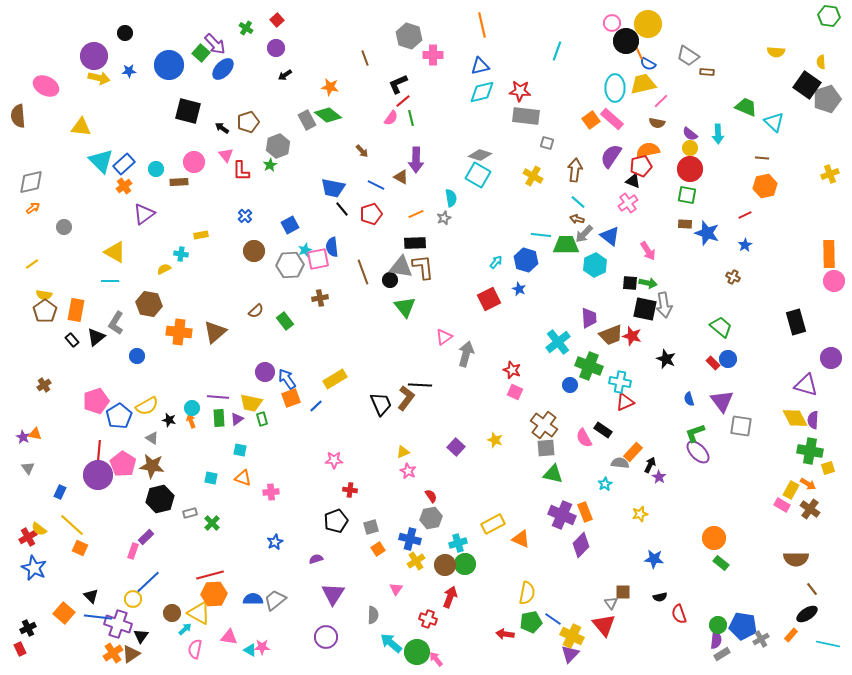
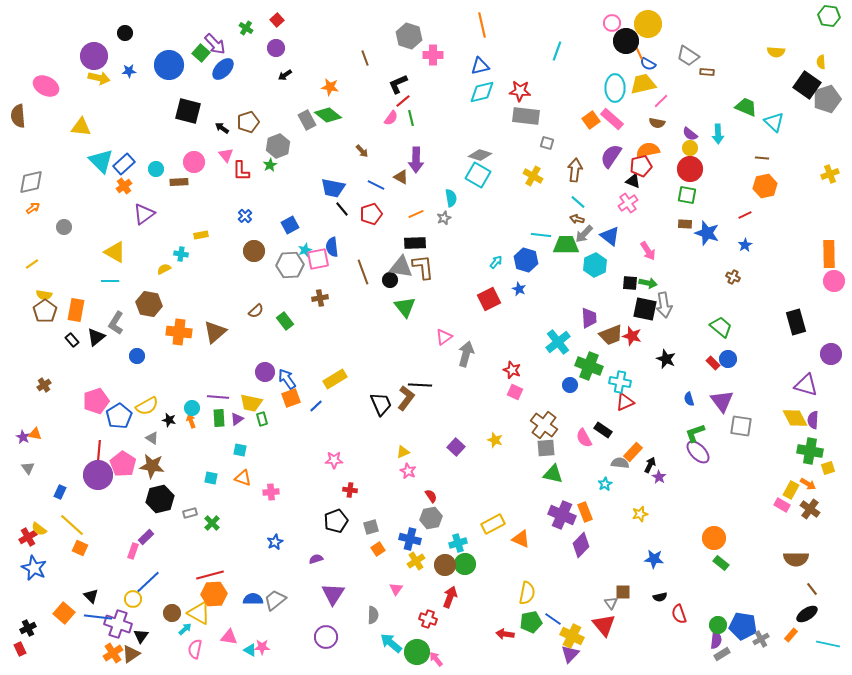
purple circle at (831, 358): moved 4 px up
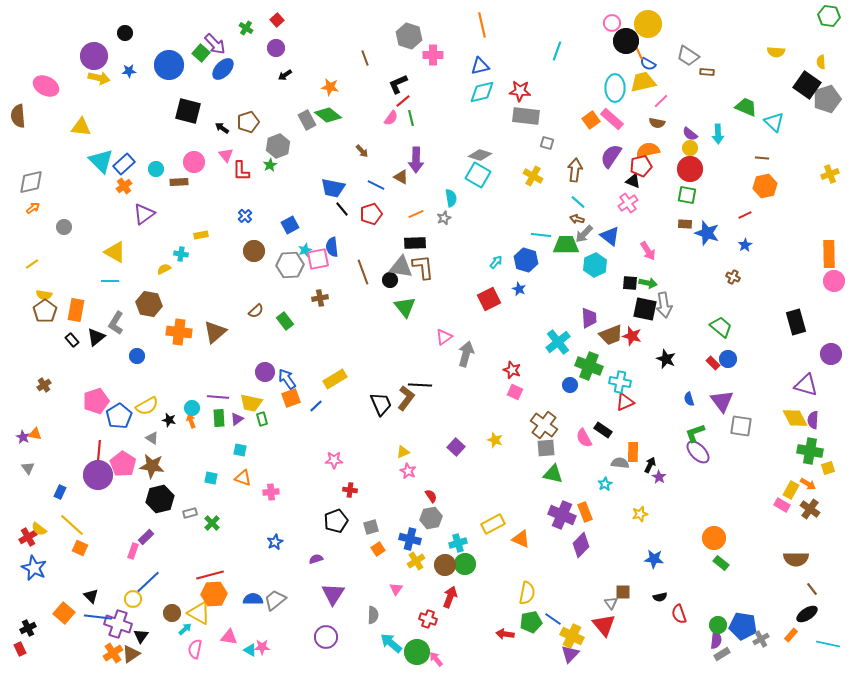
yellow trapezoid at (643, 84): moved 2 px up
orange rectangle at (633, 452): rotated 42 degrees counterclockwise
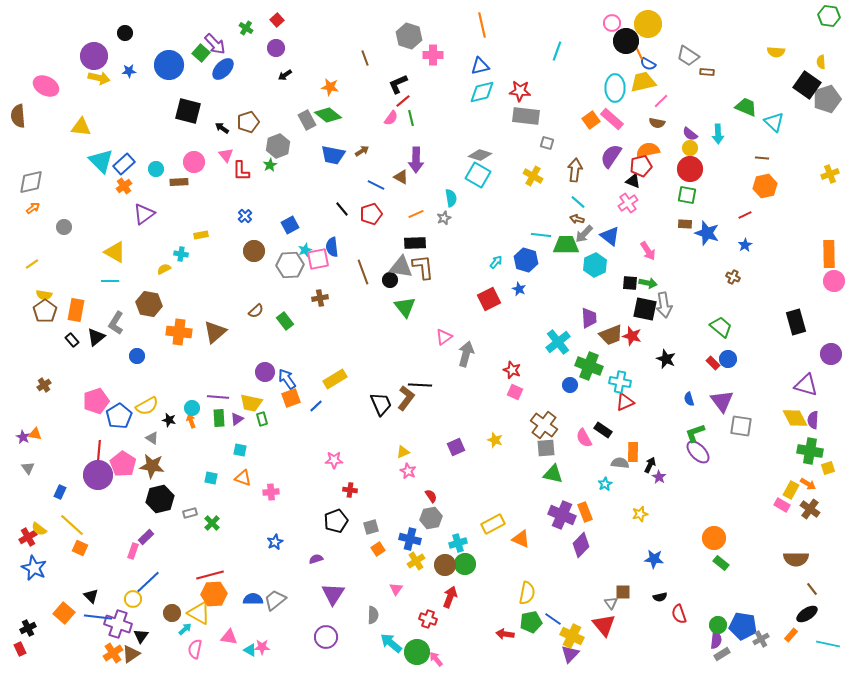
brown arrow at (362, 151): rotated 80 degrees counterclockwise
blue trapezoid at (333, 188): moved 33 px up
purple square at (456, 447): rotated 24 degrees clockwise
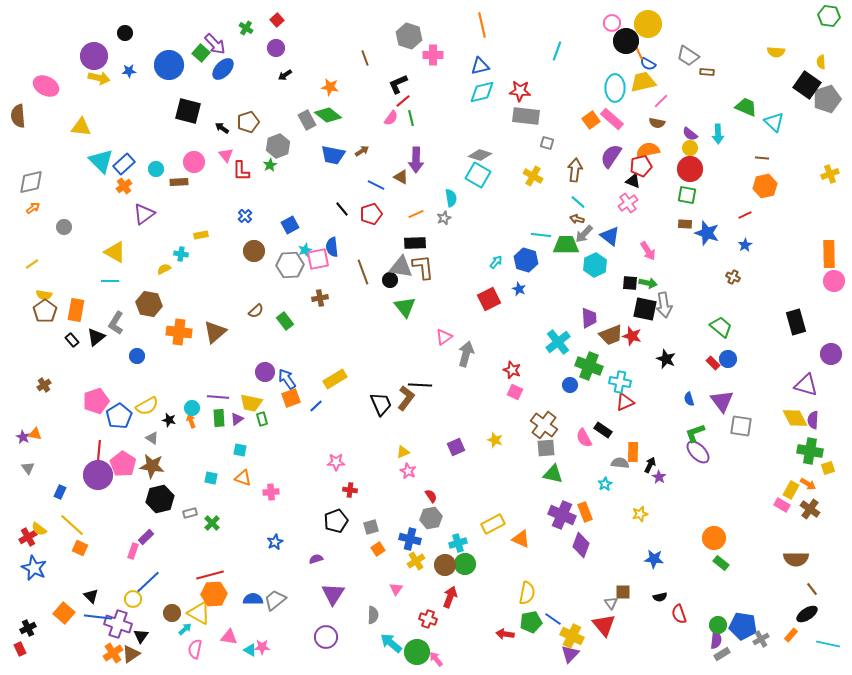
pink star at (334, 460): moved 2 px right, 2 px down
purple diamond at (581, 545): rotated 25 degrees counterclockwise
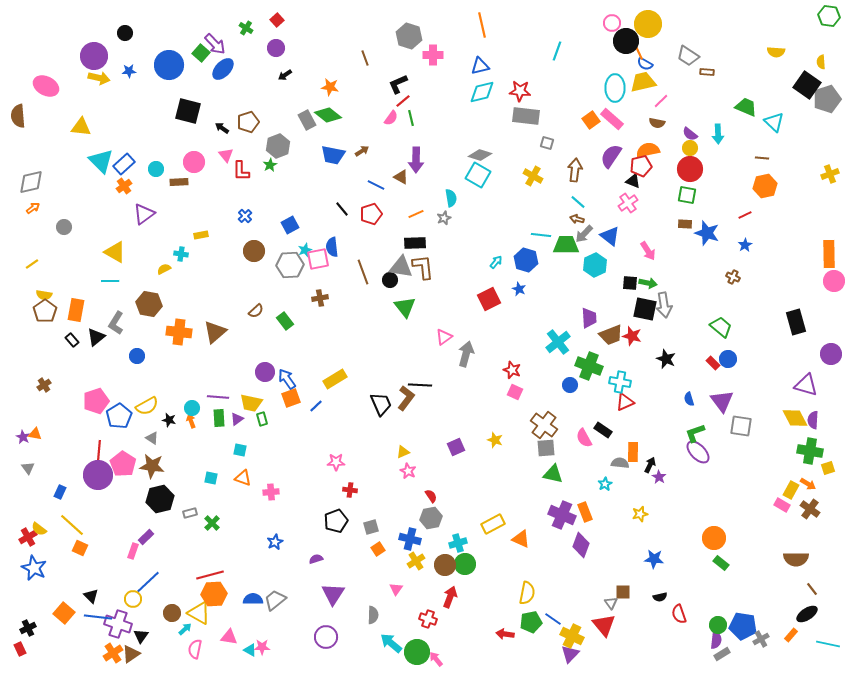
blue semicircle at (648, 64): moved 3 px left
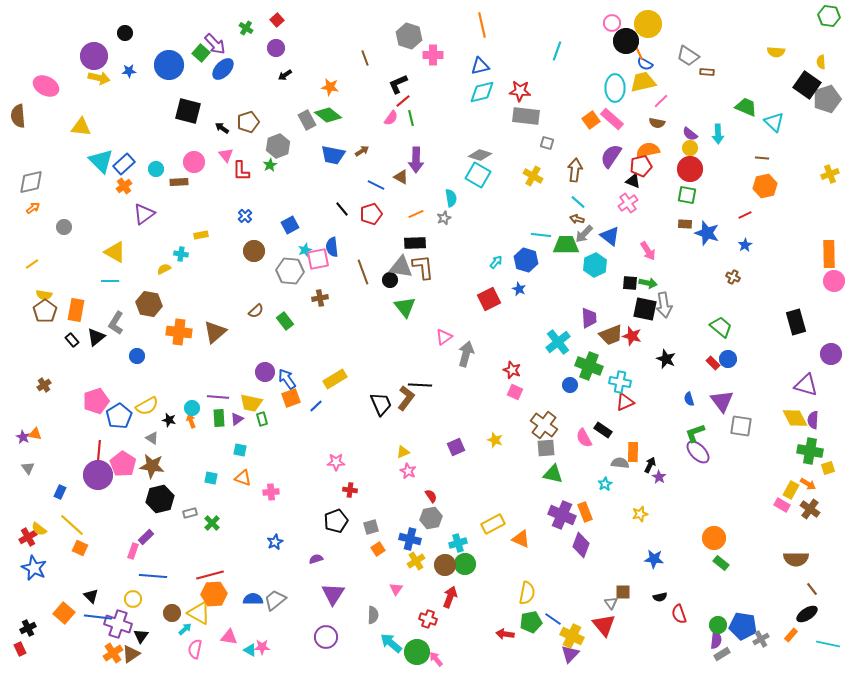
gray hexagon at (290, 265): moved 6 px down; rotated 8 degrees clockwise
blue line at (148, 582): moved 5 px right, 6 px up; rotated 48 degrees clockwise
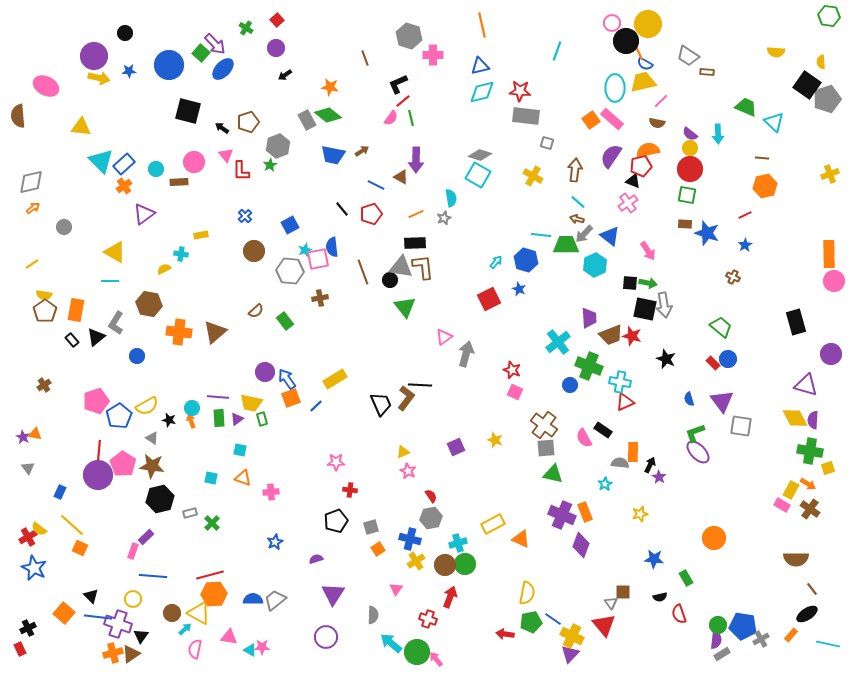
green rectangle at (721, 563): moved 35 px left, 15 px down; rotated 21 degrees clockwise
orange cross at (113, 653): rotated 18 degrees clockwise
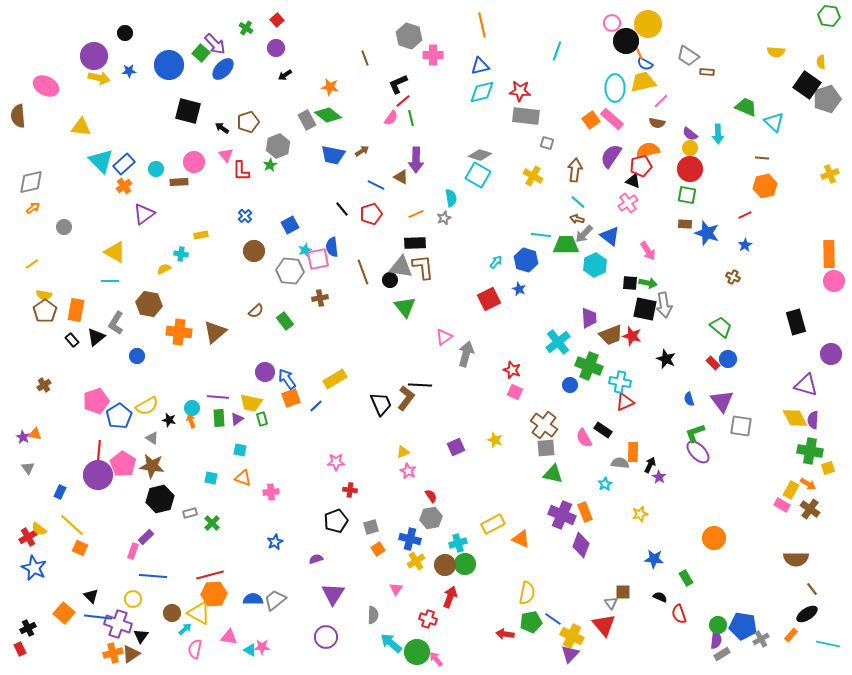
black semicircle at (660, 597): rotated 144 degrees counterclockwise
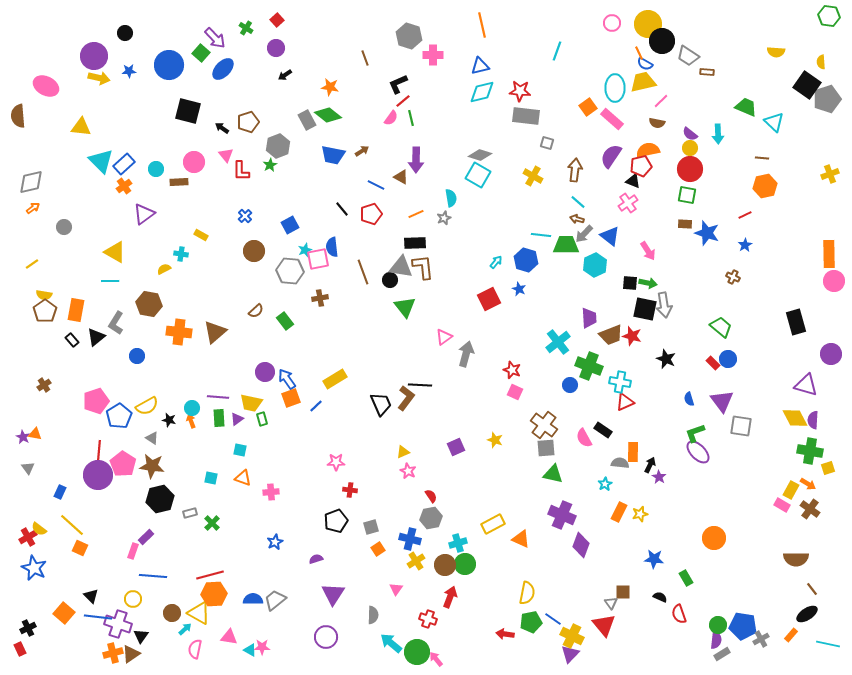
black circle at (626, 41): moved 36 px right
purple arrow at (215, 44): moved 6 px up
orange square at (591, 120): moved 3 px left, 13 px up
yellow rectangle at (201, 235): rotated 40 degrees clockwise
orange rectangle at (585, 512): moved 34 px right; rotated 48 degrees clockwise
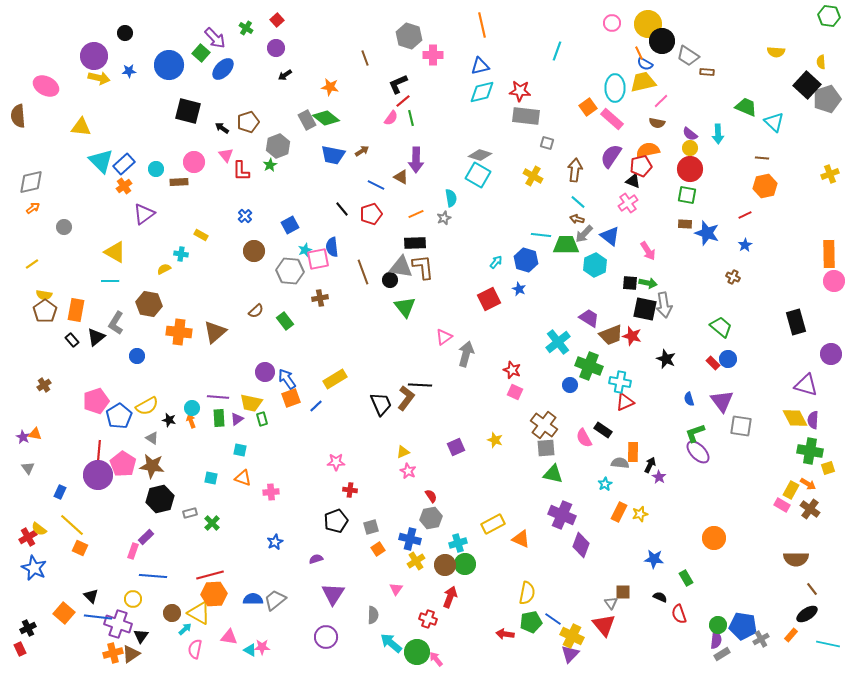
black square at (807, 85): rotated 8 degrees clockwise
green diamond at (328, 115): moved 2 px left, 3 px down
purple trapezoid at (589, 318): rotated 55 degrees counterclockwise
